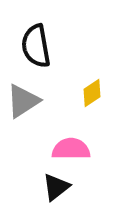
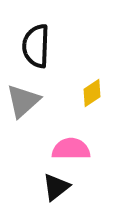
black semicircle: rotated 12 degrees clockwise
gray triangle: rotated 9 degrees counterclockwise
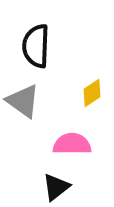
gray triangle: rotated 42 degrees counterclockwise
pink semicircle: moved 1 px right, 5 px up
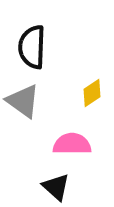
black semicircle: moved 4 px left, 1 px down
black triangle: rotated 40 degrees counterclockwise
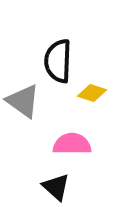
black semicircle: moved 26 px right, 14 px down
yellow diamond: rotated 52 degrees clockwise
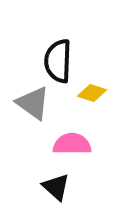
gray triangle: moved 10 px right, 2 px down
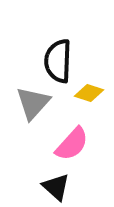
yellow diamond: moved 3 px left
gray triangle: rotated 36 degrees clockwise
pink semicircle: rotated 132 degrees clockwise
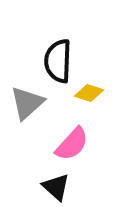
gray triangle: moved 6 px left; rotated 6 degrees clockwise
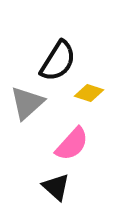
black semicircle: rotated 150 degrees counterclockwise
